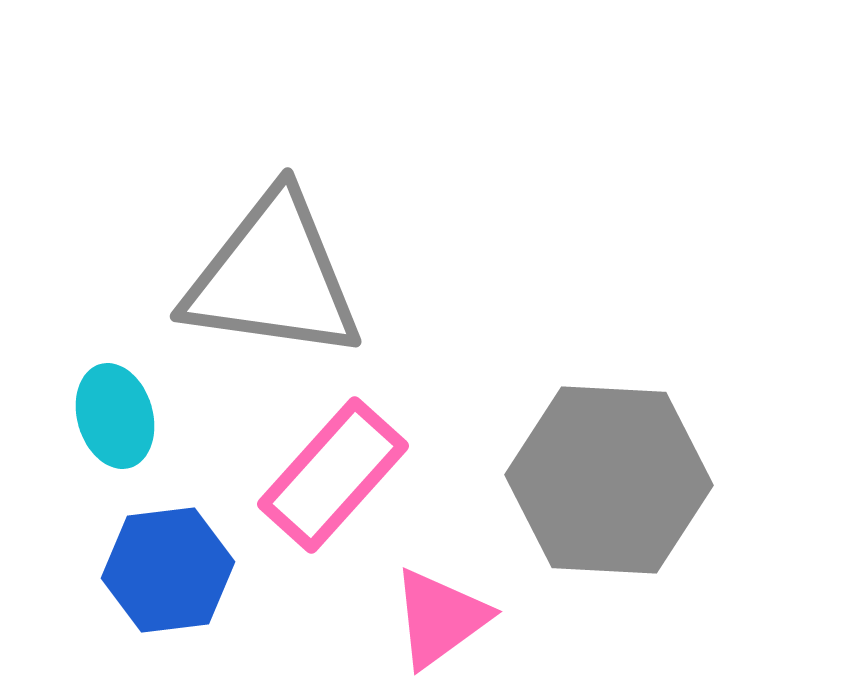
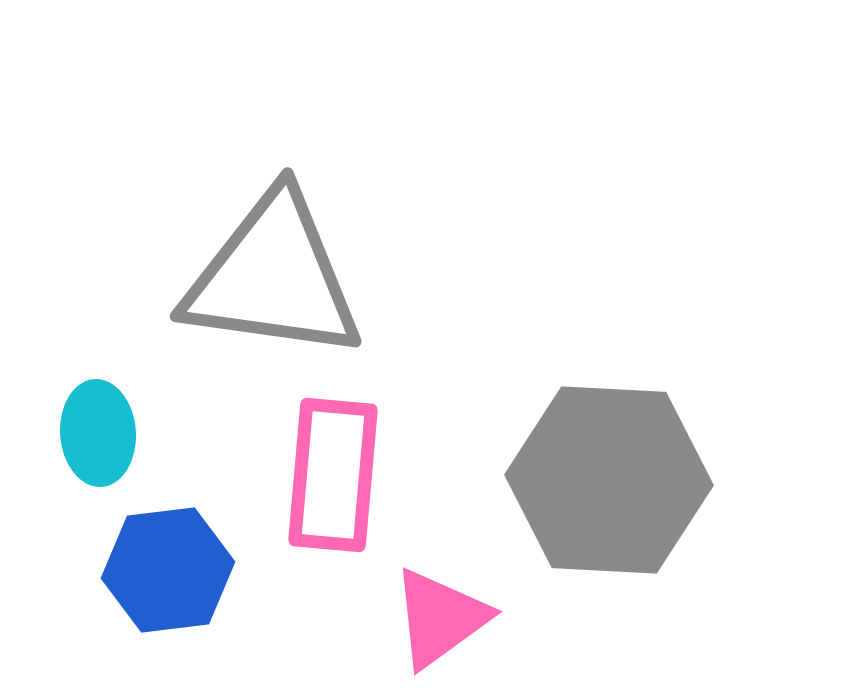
cyan ellipse: moved 17 px left, 17 px down; rotated 12 degrees clockwise
pink rectangle: rotated 37 degrees counterclockwise
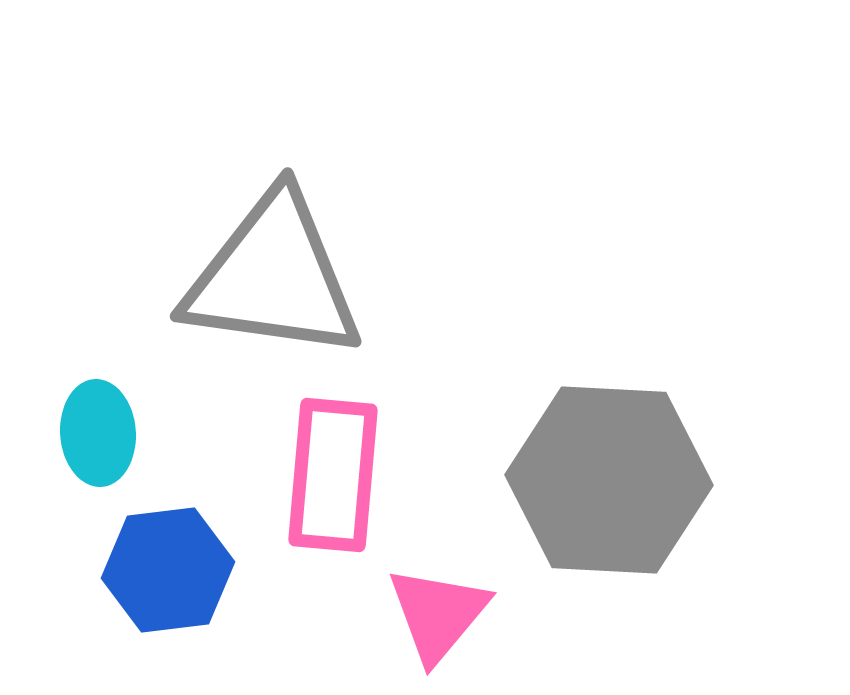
pink triangle: moved 2 px left, 4 px up; rotated 14 degrees counterclockwise
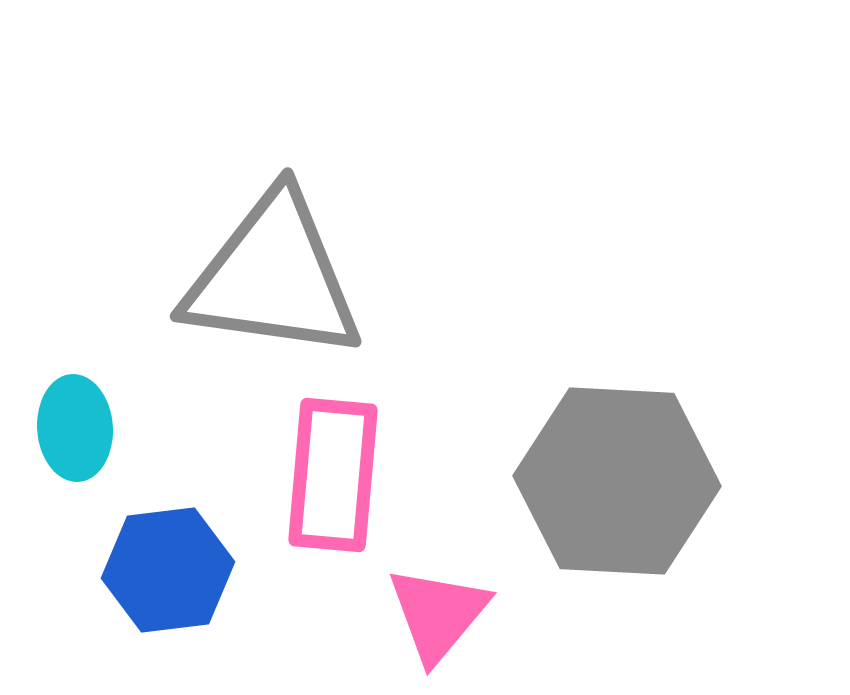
cyan ellipse: moved 23 px left, 5 px up
gray hexagon: moved 8 px right, 1 px down
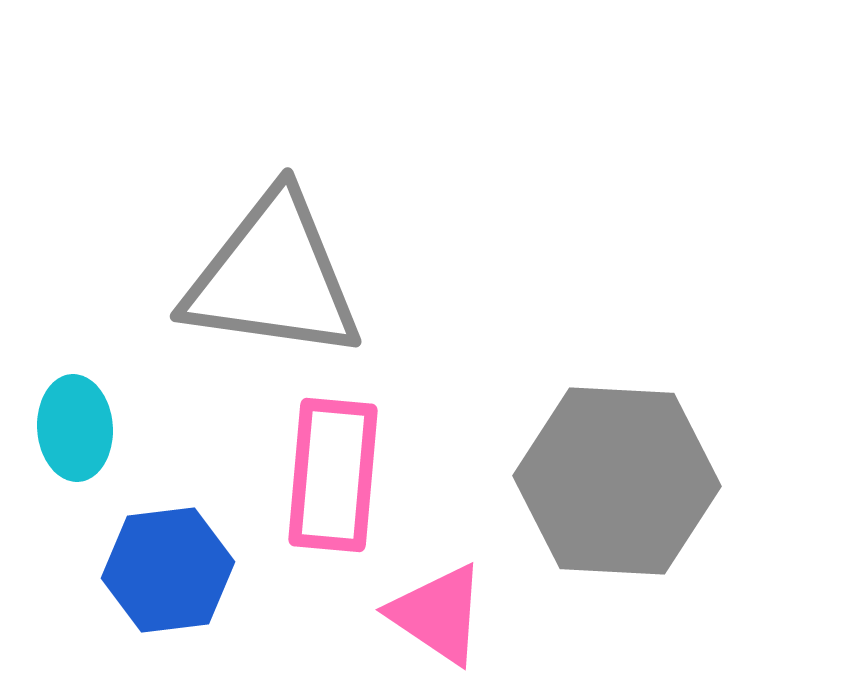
pink triangle: rotated 36 degrees counterclockwise
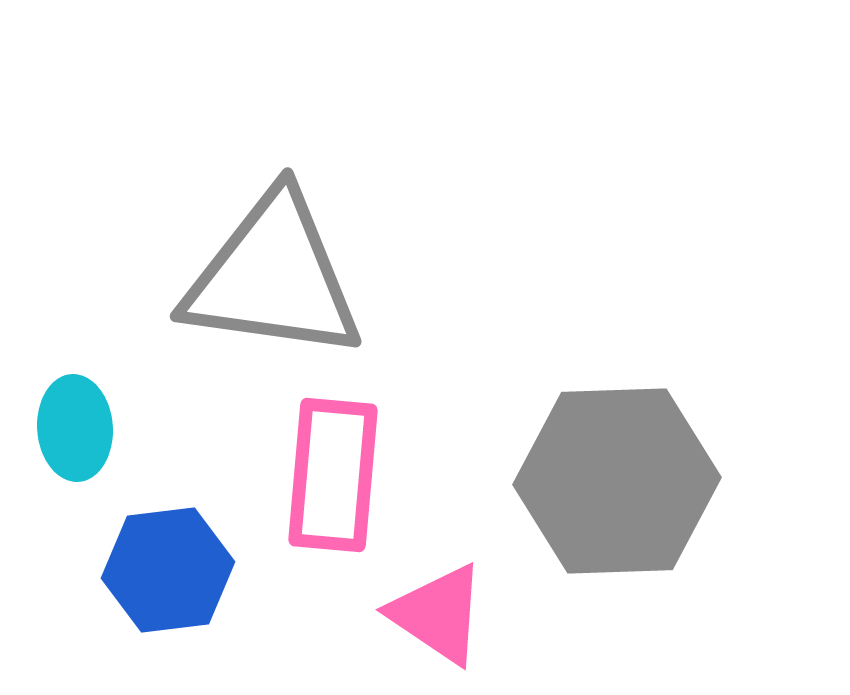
gray hexagon: rotated 5 degrees counterclockwise
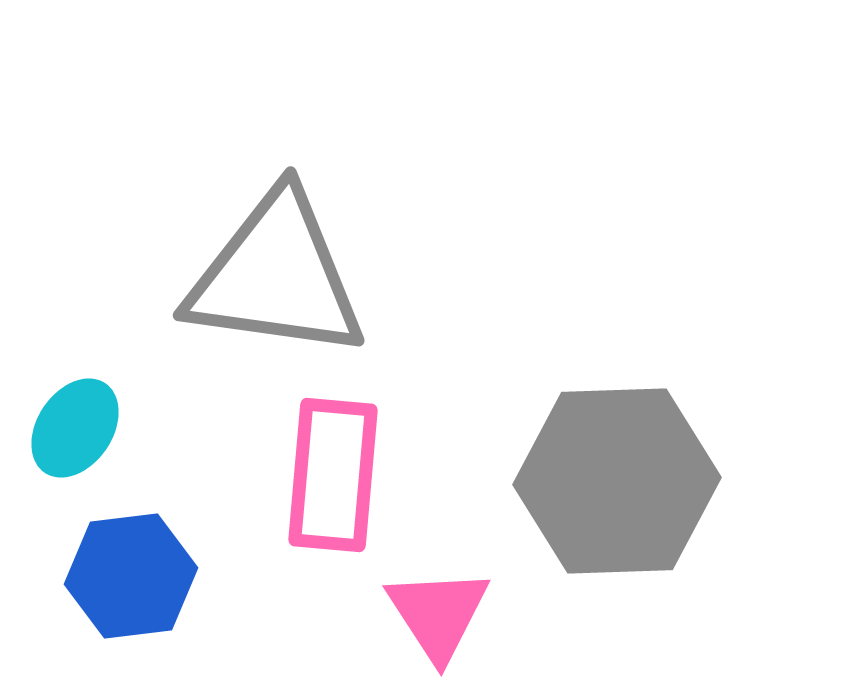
gray triangle: moved 3 px right, 1 px up
cyan ellipse: rotated 38 degrees clockwise
blue hexagon: moved 37 px left, 6 px down
pink triangle: rotated 23 degrees clockwise
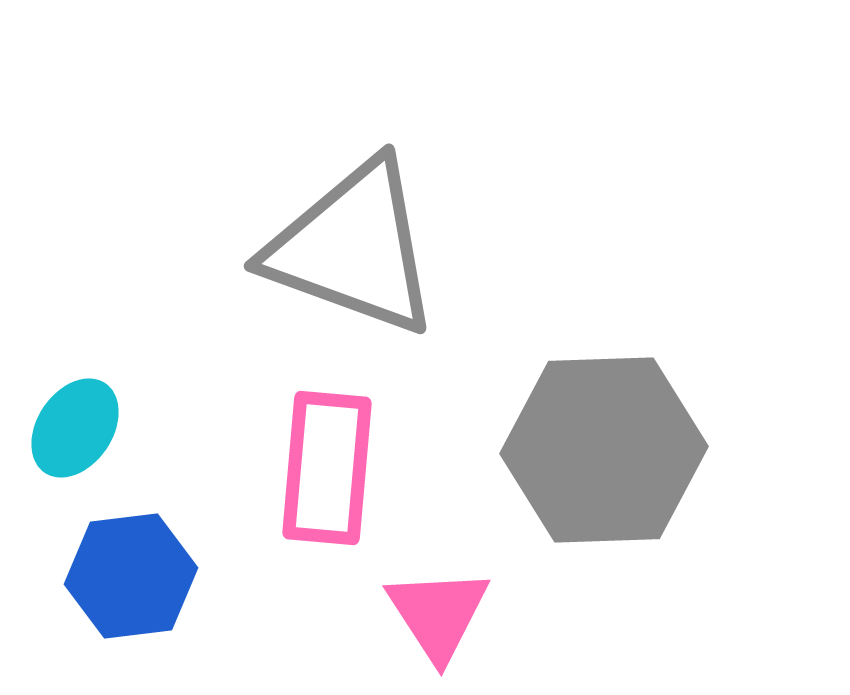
gray triangle: moved 77 px right, 28 px up; rotated 12 degrees clockwise
pink rectangle: moved 6 px left, 7 px up
gray hexagon: moved 13 px left, 31 px up
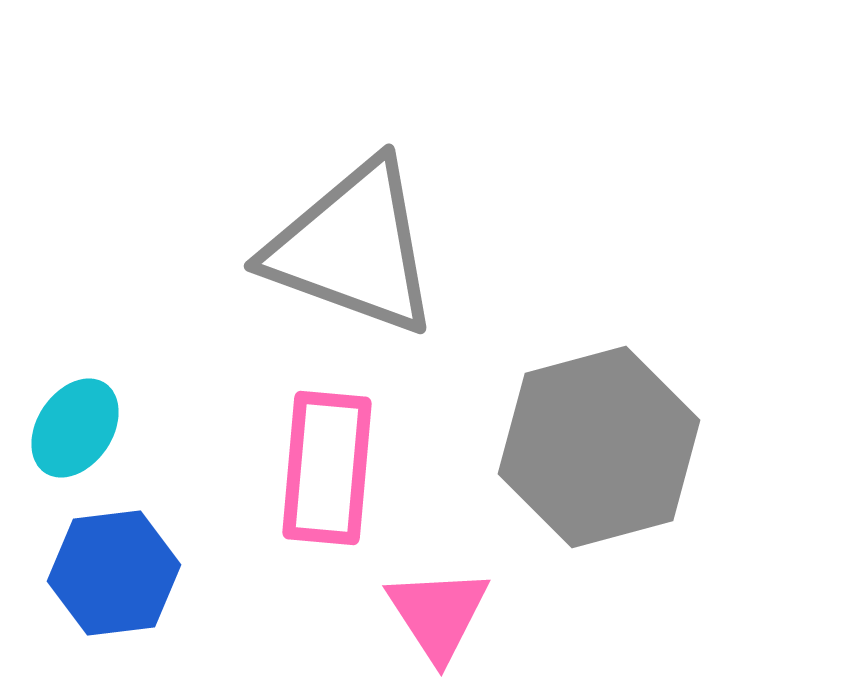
gray hexagon: moved 5 px left, 3 px up; rotated 13 degrees counterclockwise
blue hexagon: moved 17 px left, 3 px up
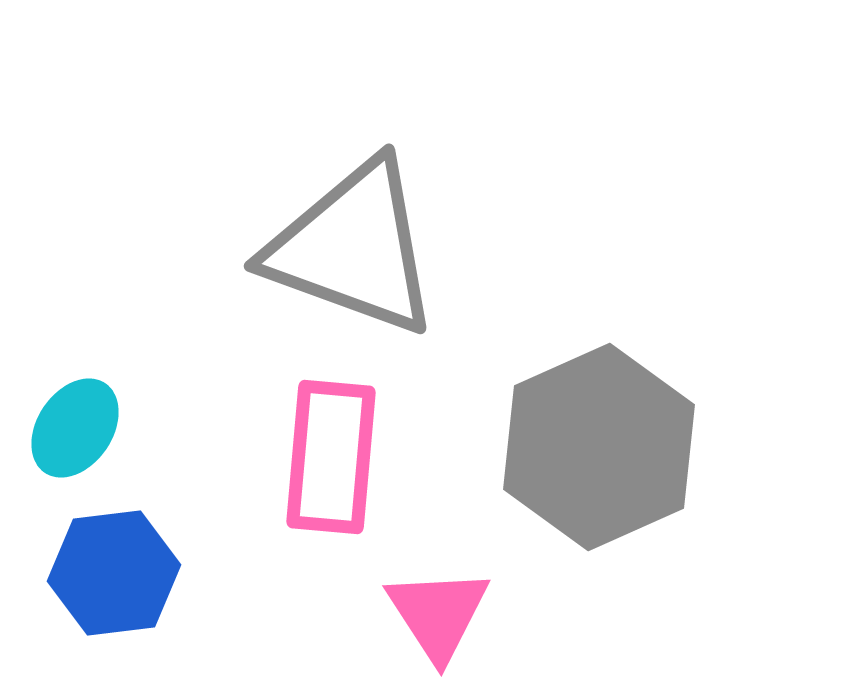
gray hexagon: rotated 9 degrees counterclockwise
pink rectangle: moved 4 px right, 11 px up
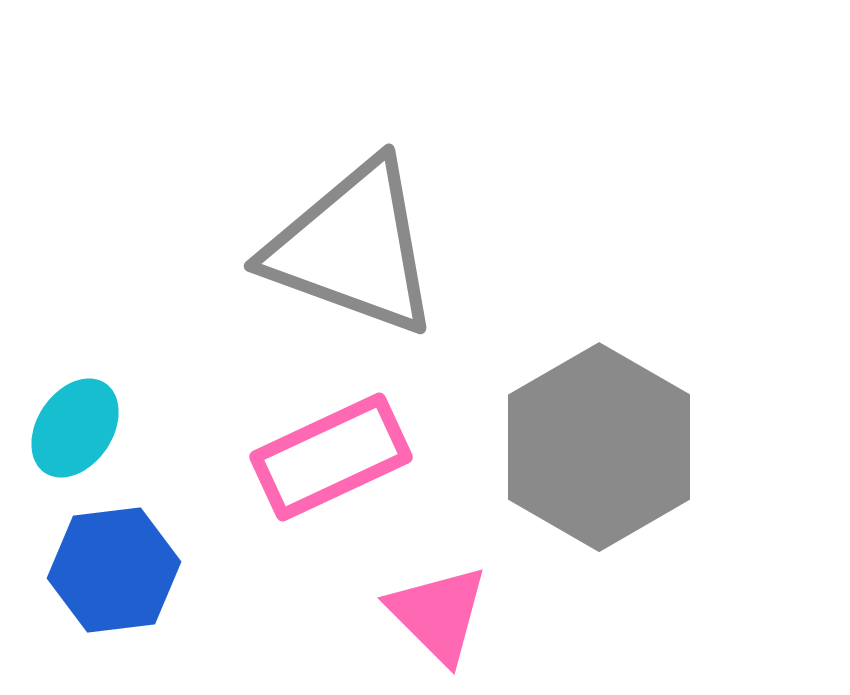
gray hexagon: rotated 6 degrees counterclockwise
pink rectangle: rotated 60 degrees clockwise
blue hexagon: moved 3 px up
pink triangle: rotated 12 degrees counterclockwise
